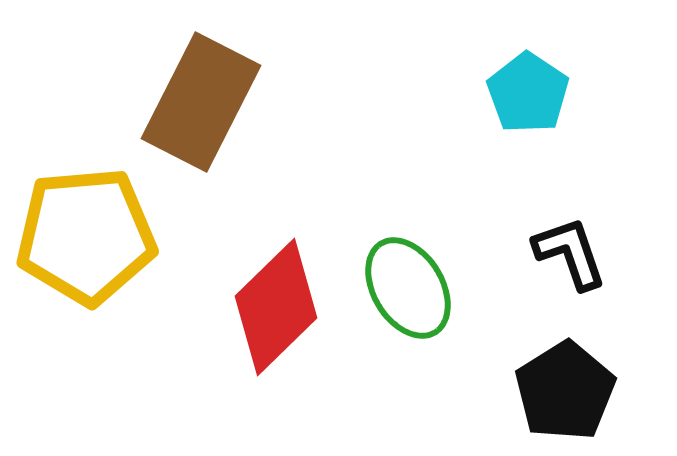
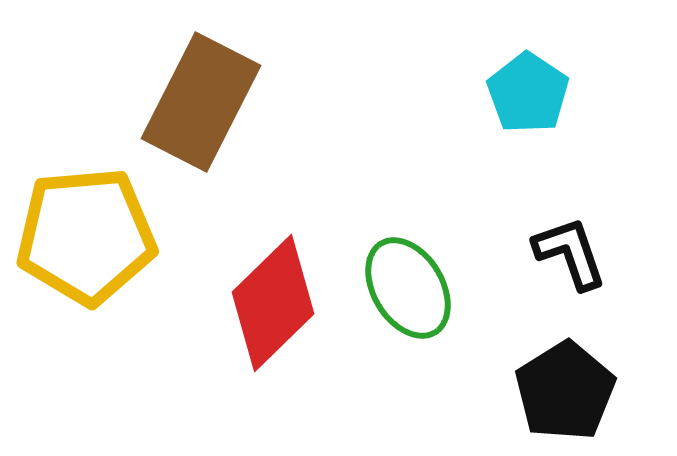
red diamond: moved 3 px left, 4 px up
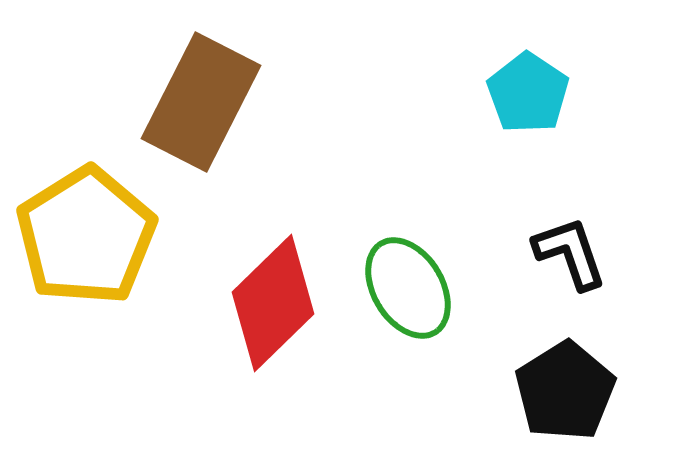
yellow pentagon: rotated 27 degrees counterclockwise
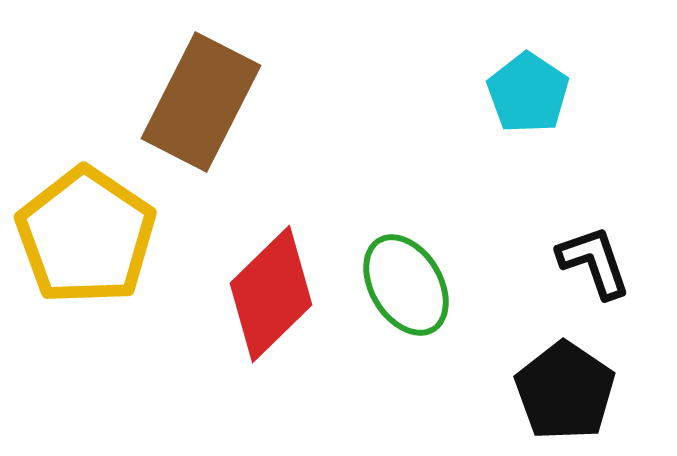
yellow pentagon: rotated 6 degrees counterclockwise
black L-shape: moved 24 px right, 9 px down
green ellipse: moved 2 px left, 3 px up
red diamond: moved 2 px left, 9 px up
black pentagon: rotated 6 degrees counterclockwise
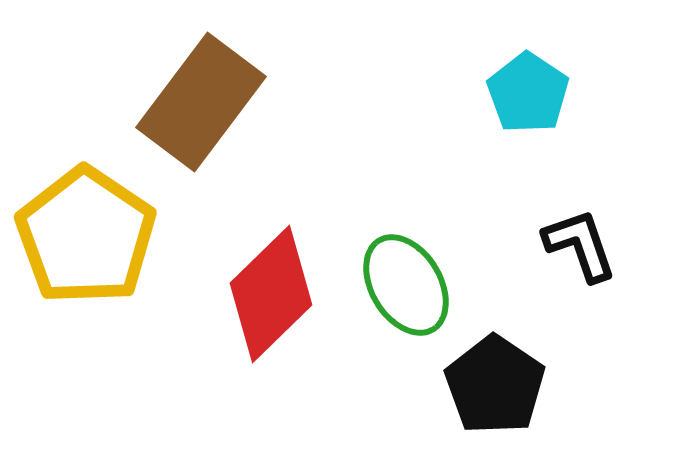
brown rectangle: rotated 10 degrees clockwise
black L-shape: moved 14 px left, 17 px up
black pentagon: moved 70 px left, 6 px up
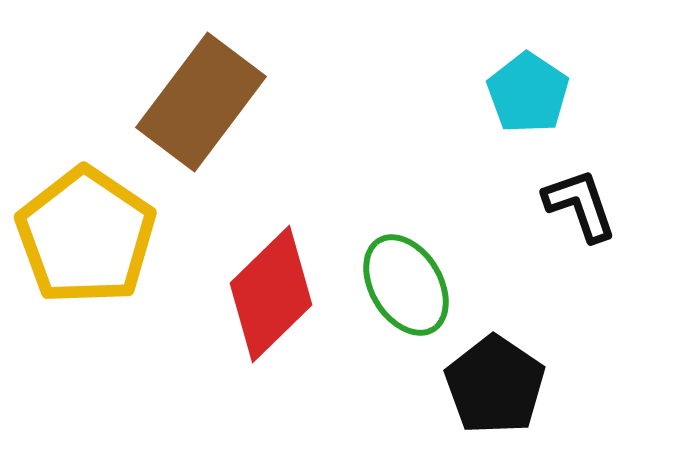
black L-shape: moved 40 px up
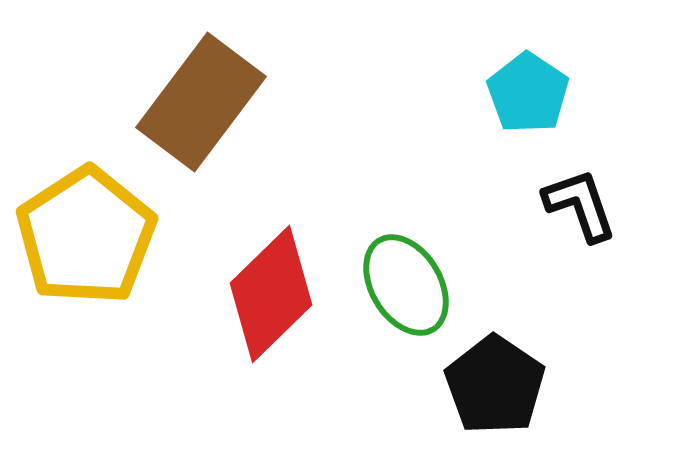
yellow pentagon: rotated 5 degrees clockwise
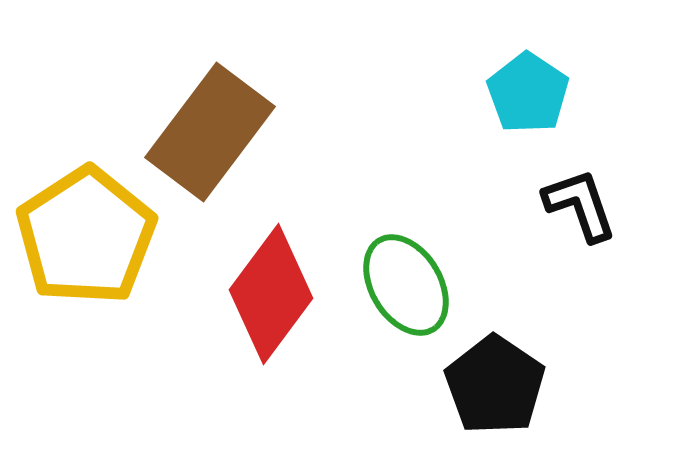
brown rectangle: moved 9 px right, 30 px down
red diamond: rotated 9 degrees counterclockwise
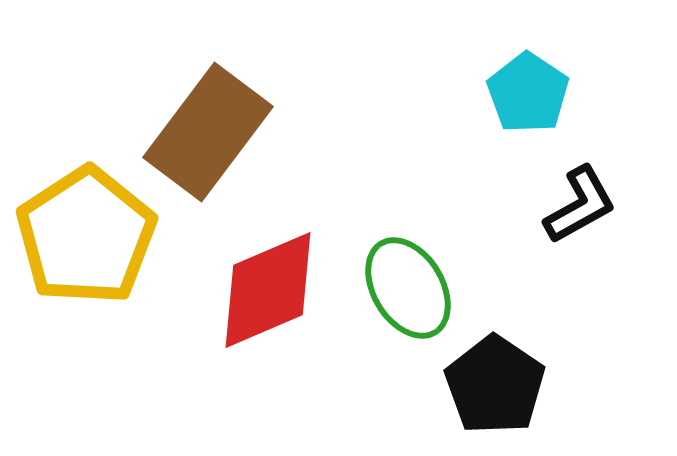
brown rectangle: moved 2 px left
black L-shape: rotated 80 degrees clockwise
green ellipse: moved 2 px right, 3 px down
red diamond: moved 3 px left, 4 px up; rotated 30 degrees clockwise
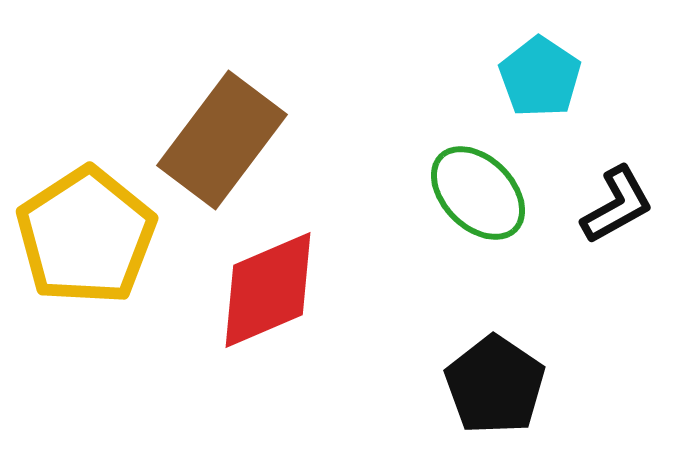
cyan pentagon: moved 12 px right, 16 px up
brown rectangle: moved 14 px right, 8 px down
black L-shape: moved 37 px right
green ellipse: moved 70 px right, 95 px up; rotated 14 degrees counterclockwise
